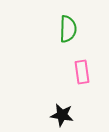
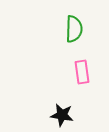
green semicircle: moved 6 px right
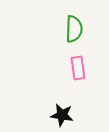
pink rectangle: moved 4 px left, 4 px up
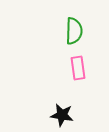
green semicircle: moved 2 px down
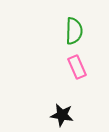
pink rectangle: moved 1 px left, 1 px up; rotated 15 degrees counterclockwise
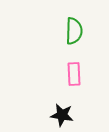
pink rectangle: moved 3 px left, 7 px down; rotated 20 degrees clockwise
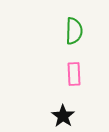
black star: moved 1 px right, 1 px down; rotated 25 degrees clockwise
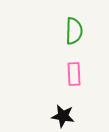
black star: rotated 25 degrees counterclockwise
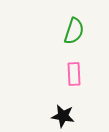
green semicircle: rotated 16 degrees clockwise
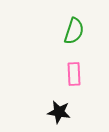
black star: moved 4 px left, 4 px up
